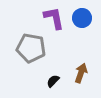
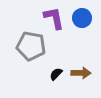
gray pentagon: moved 2 px up
brown arrow: rotated 72 degrees clockwise
black semicircle: moved 3 px right, 7 px up
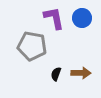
gray pentagon: moved 1 px right
black semicircle: rotated 24 degrees counterclockwise
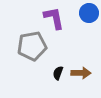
blue circle: moved 7 px right, 5 px up
gray pentagon: rotated 20 degrees counterclockwise
black semicircle: moved 2 px right, 1 px up
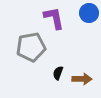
gray pentagon: moved 1 px left, 1 px down
brown arrow: moved 1 px right, 6 px down
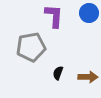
purple L-shape: moved 2 px up; rotated 15 degrees clockwise
brown arrow: moved 6 px right, 2 px up
